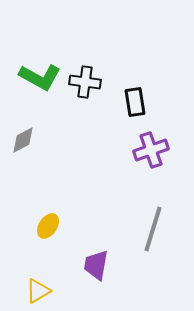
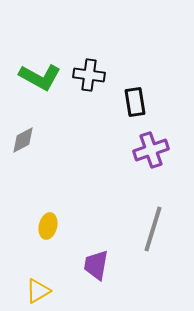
black cross: moved 4 px right, 7 px up
yellow ellipse: rotated 20 degrees counterclockwise
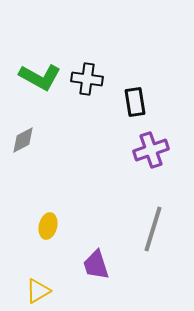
black cross: moved 2 px left, 4 px down
purple trapezoid: rotated 28 degrees counterclockwise
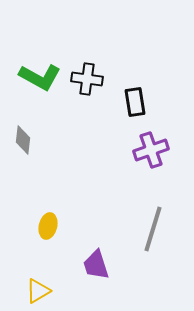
gray diamond: rotated 56 degrees counterclockwise
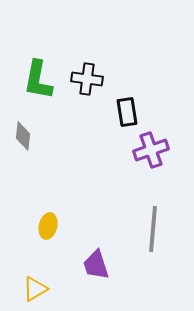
green L-shape: moved 2 px left, 3 px down; rotated 72 degrees clockwise
black rectangle: moved 8 px left, 10 px down
gray diamond: moved 4 px up
gray line: rotated 12 degrees counterclockwise
yellow triangle: moved 3 px left, 2 px up
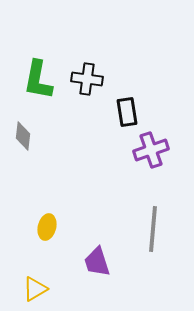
yellow ellipse: moved 1 px left, 1 px down
purple trapezoid: moved 1 px right, 3 px up
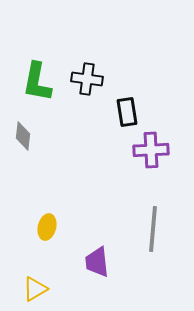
green L-shape: moved 1 px left, 2 px down
purple cross: rotated 16 degrees clockwise
purple trapezoid: rotated 12 degrees clockwise
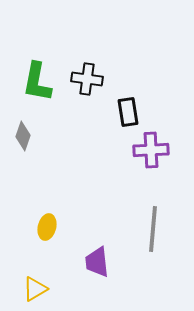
black rectangle: moved 1 px right
gray diamond: rotated 12 degrees clockwise
